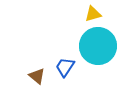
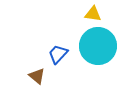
yellow triangle: rotated 24 degrees clockwise
blue trapezoid: moved 7 px left, 13 px up; rotated 10 degrees clockwise
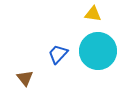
cyan circle: moved 5 px down
brown triangle: moved 12 px left, 2 px down; rotated 12 degrees clockwise
